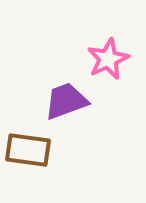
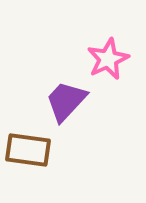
purple trapezoid: rotated 27 degrees counterclockwise
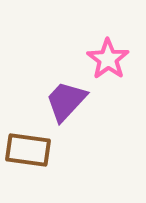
pink star: rotated 12 degrees counterclockwise
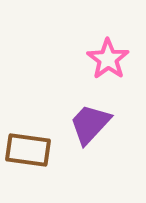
purple trapezoid: moved 24 px right, 23 px down
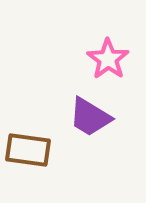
purple trapezoid: moved 7 px up; rotated 102 degrees counterclockwise
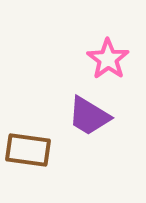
purple trapezoid: moved 1 px left, 1 px up
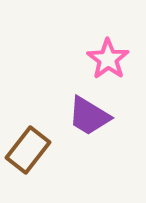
brown rectangle: rotated 60 degrees counterclockwise
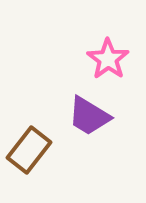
brown rectangle: moved 1 px right
